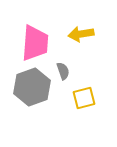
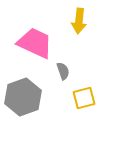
yellow arrow: moved 2 px left, 13 px up; rotated 75 degrees counterclockwise
pink trapezoid: rotated 69 degrees counterclockwise
gray hexagon: moved 9 px left, 10 px down
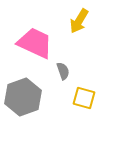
yellow arrow: rotated 25 degrees clockwise
yellow square: rotated 30 degrees clockwise
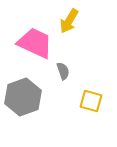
yellow arrow: moved 10 px left
yellow square: moved 7 px right, 3 px down
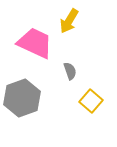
gray semicircle: moved 7 px right
gray hexagon: moved 1 px left, 1 px down
yellow square: rotated 25 degrees clockwise
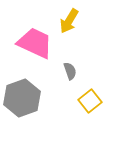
yellow square: moved 1 px left; rotated 10 degrees clockwise
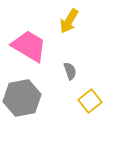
pink trapezoid: moved 6 px left, 3 px down; rotated 6 degrees clockwise
gray hexagon: rotated 9 degrees clockwise
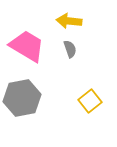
yellow arrow: rotated 65 degrees clockwise
pink trapezoid: moved 2 px left
gray semicircle: moved 22 px up
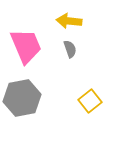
pink trapezoid: moved 1 px left; rotated 36 degrees clockwise
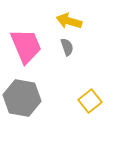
yellow arrow: rotated 10 degrees clockwise
gray semicircle: moved 3 px left, 2 px up
gray hexagon: rotated 21 degrees clockwise
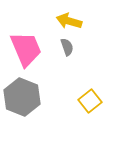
pink trapezoid: moved 3 px down
gray hexagon: moved 1 px up; rotated 12 degrees clockwise
